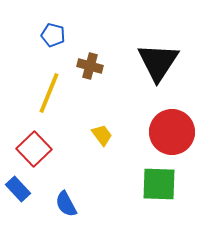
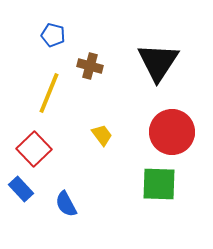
blue rectangle: moved 3 px right
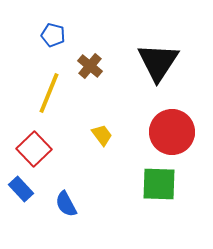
brown cross: rotated 25 degrees clockwise
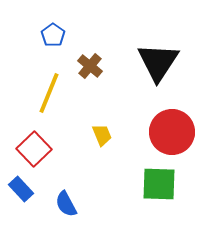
blue pentagon: rotated 20 degrees clockwise
yellow trapezoid: rotated 15 degrees clockwise
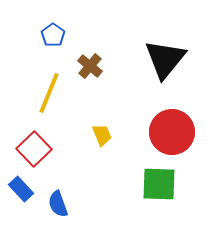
black triangle: moved 7 px right, 3 px up; rotated 6 degrees clockwise
blue semicircle: moved 8 px left; rotated 8 degrees clockwise
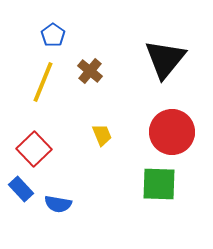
brown cross: moved 5 px down
yellow line: moved 6 px left, 11 px up
blue semicircle: rotated 60 degrees counterclockwise
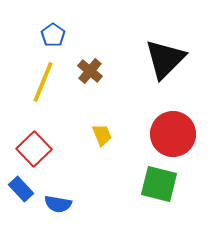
black triangle: rotated 6 degrees clockwise
red circle: moved 1 px right, 2 px down
green square: rotated 12 degrees clockwise
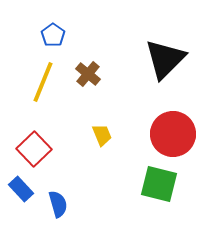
brown cross: moved 2 px left, 3 px down
blue semicircle: rotated 116 degrees counterclockwise
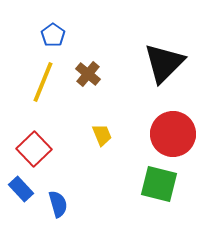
black triangle: moved 1 px left, 4 px down
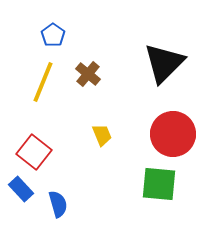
red square: moved 3 px down; rotated 8 degrees counterclockwise
green square: rotated 9 degrees counterclockwise
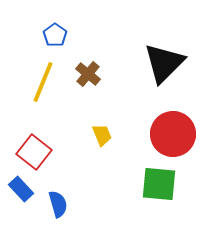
blue pentagon: moved 2 px right
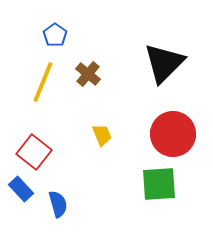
green square: rotated 9 degrees counterclockwise
